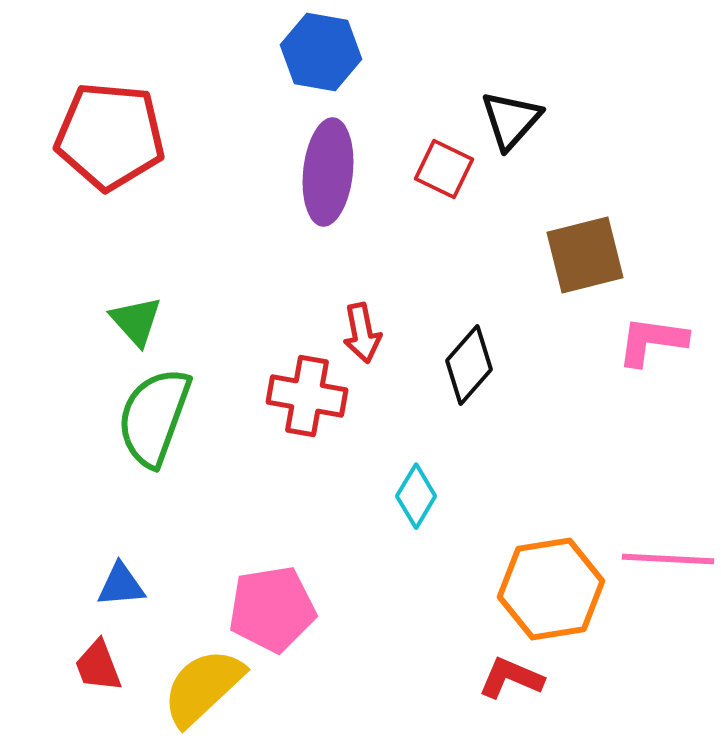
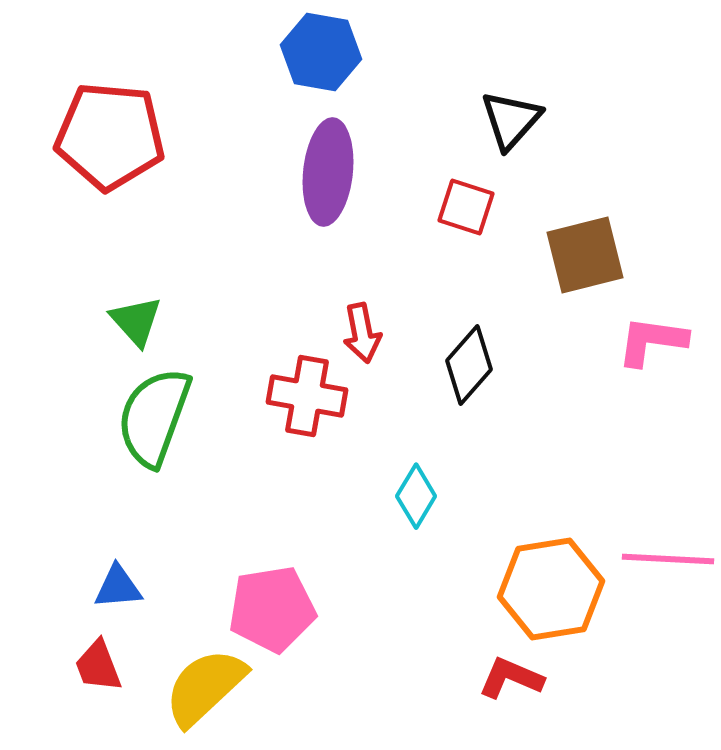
red square: moved 22 px right, 38 px down; rotated 8 degrees counterclockwise
blue triangle: moved 3 px left, 2 px down
yellow semicircle: moved 2 px right
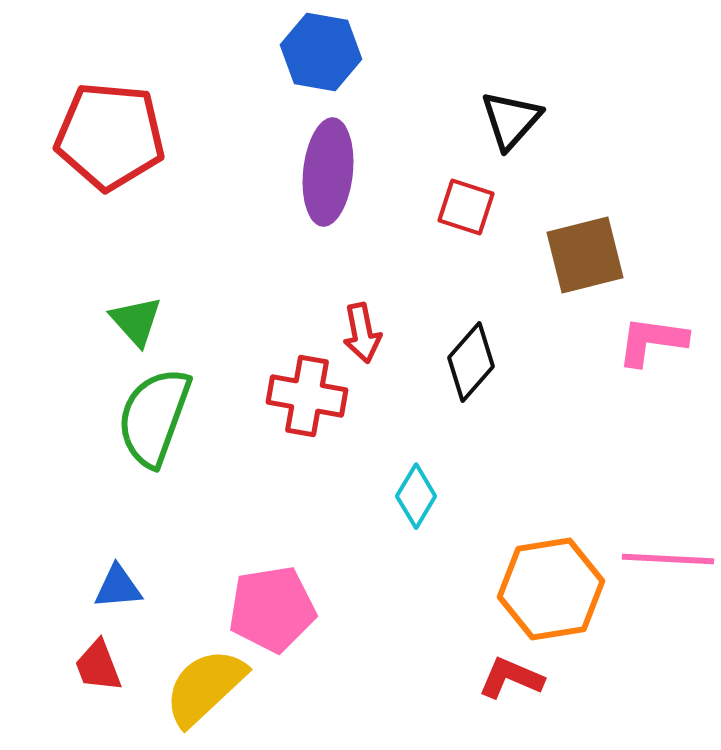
black diamond: moved 2 px right, 3 px up
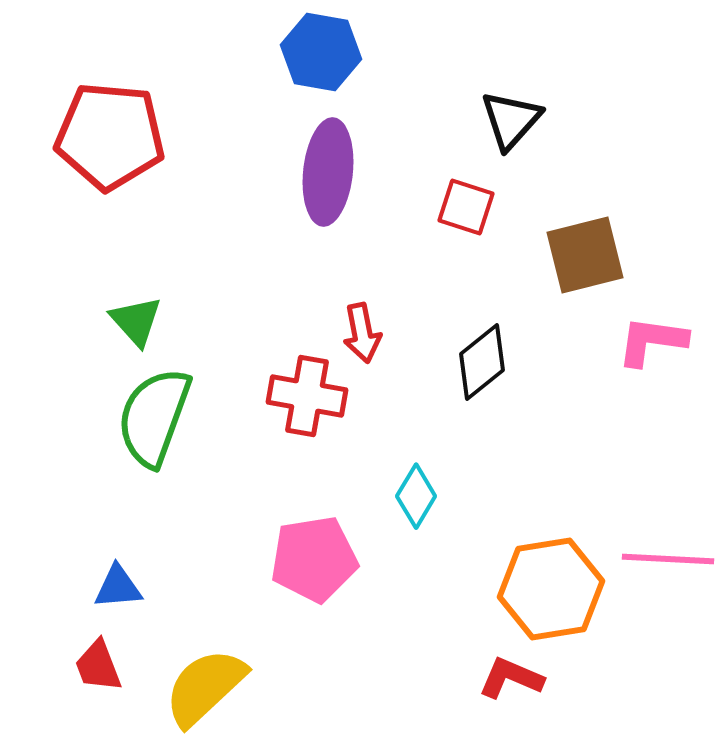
black diamond: moved 11 px right; rotated 10 degrees clockwise
pink pentagon: moved 42 px right, 50 px up
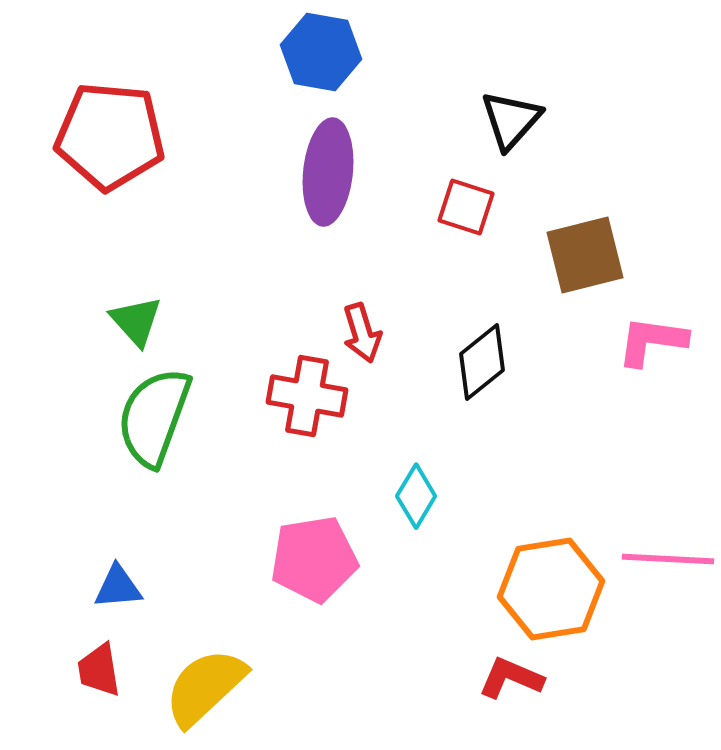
red arrow: rotated 6 degrees counterclockwise
red trapezoid: moved 1 px right, 4 px down; rotated 12 degrees clockwise
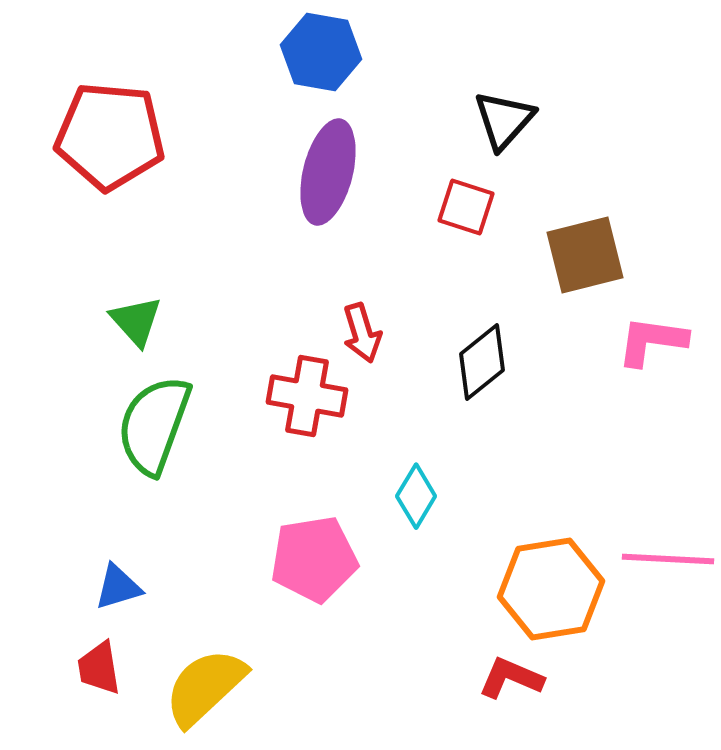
black triangle: moved 7 px left
purple ellipse: rotated 8 degrees clockwise
green semicircle: moved 8 px down
blue triangle: rotated 12 degrees counterclockwise
red trapezoid: moved 2 px up
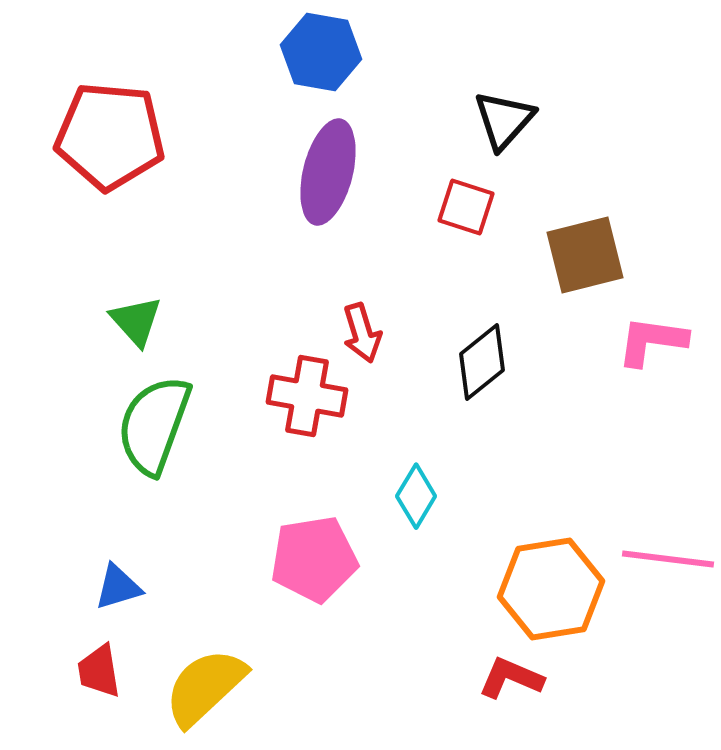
pink line: rotated 4 degrees clockwise
red trapezoid: moved 3 px down
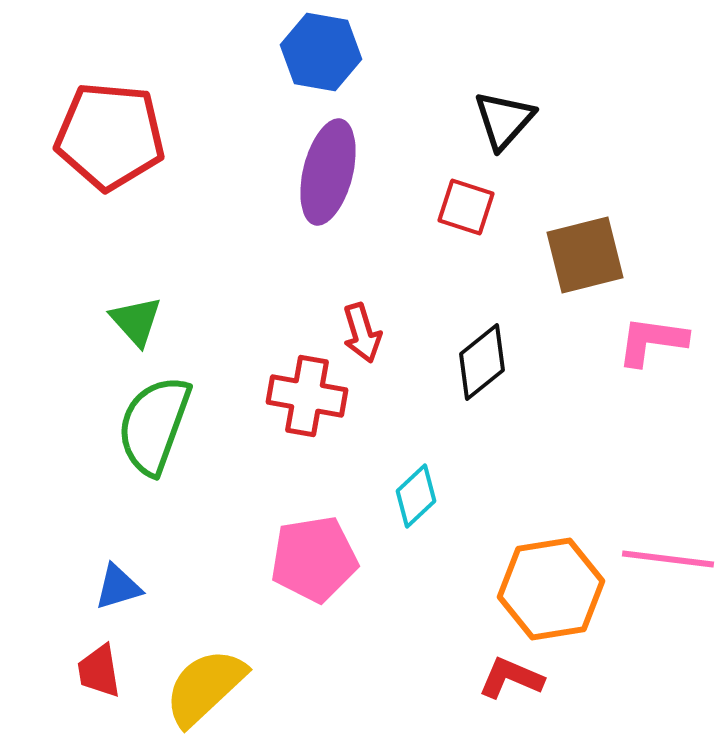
cyan diamond: rotated 16 degrees clockwise
